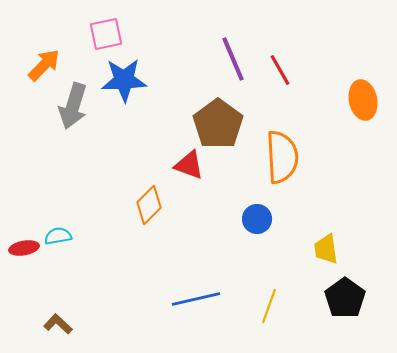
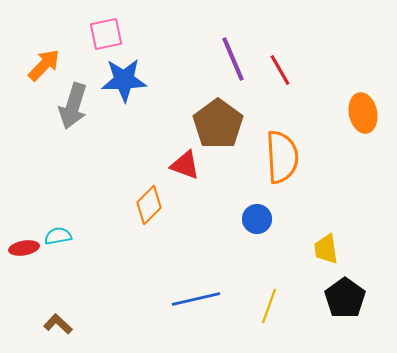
orange ellipse: moved 13 px down
red triangle: moved 4 px left
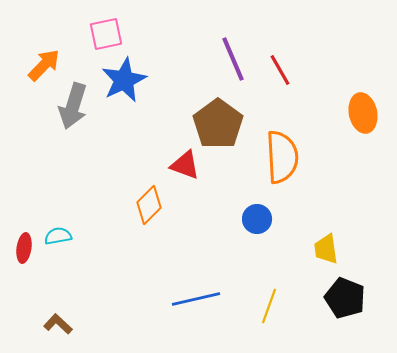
blue star: rotated 24 degrees counterclockwise
red ellipse: rotated 72 degrees counterclockwise
black pentagon: rotated 15 degrees counterclockwise
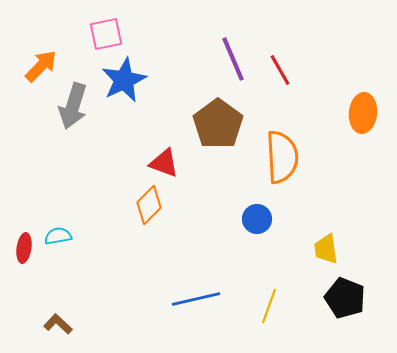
orange arrow: moved 3 px left, 1 px down
orange ellipse: rotated 18 degrees clockwise
red triangle: moved 21 px left, 2 px up
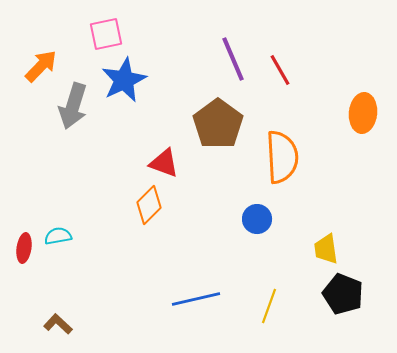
black pentagon: moved 2 px left, 4 px up
